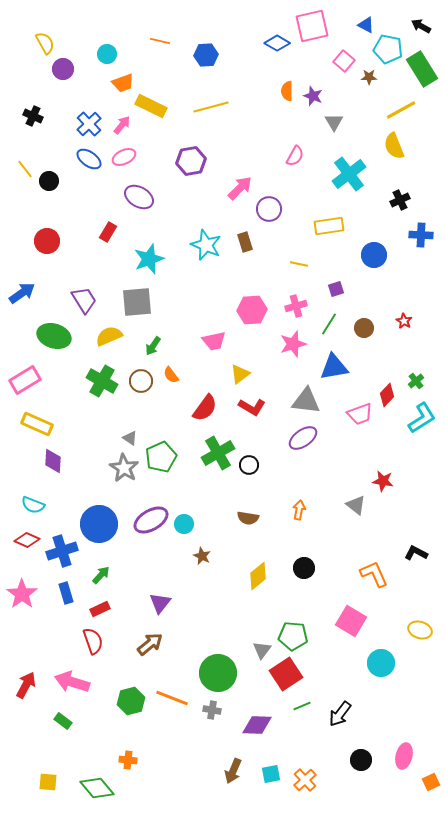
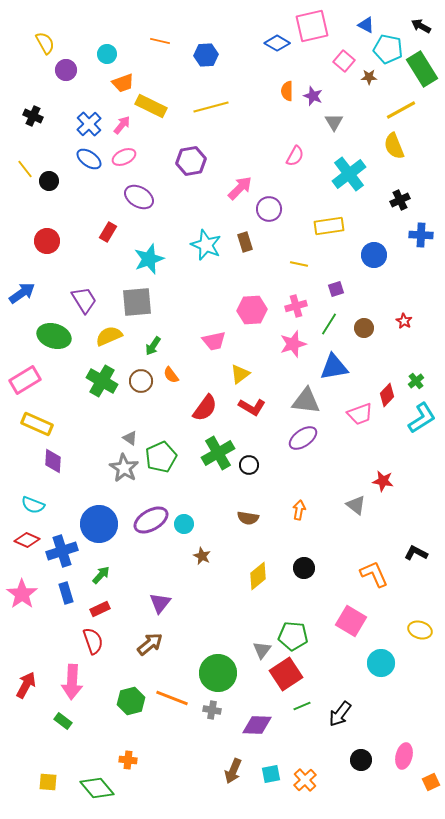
purple circle at (63, 69): moved 3 px right, 1 px down
pink arrow at (72, 682): rotated 104 degrees counterclockwise
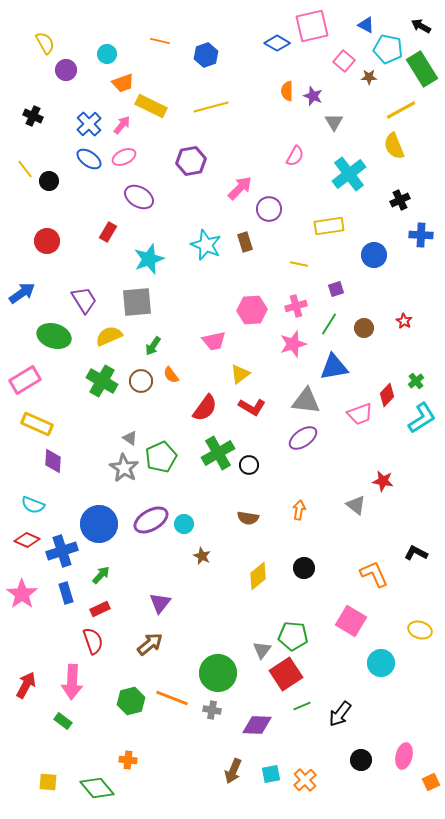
blue hexagon at (206, 55): rotated 15 degrees counterclockwise
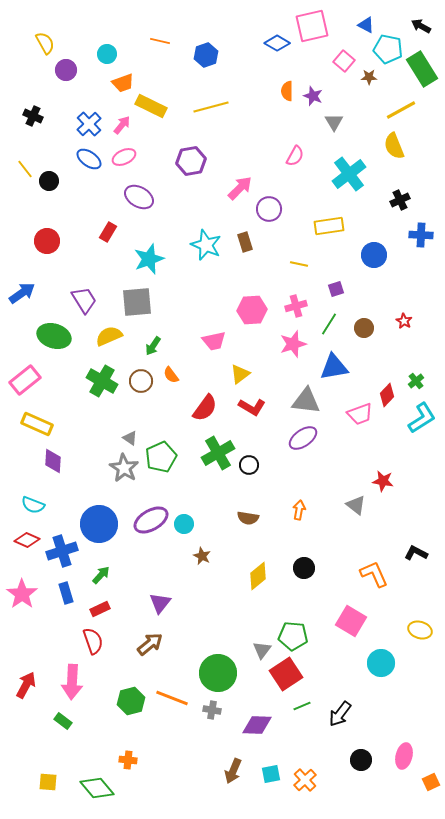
pink rectangle at (25, 380): rotated 8 degrees counterclockwise
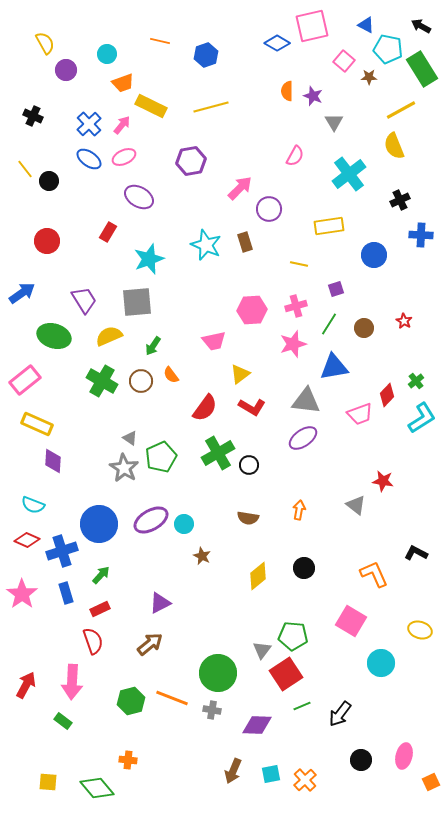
purple triangle at (160, 603): rotated 25 degrees clockwise
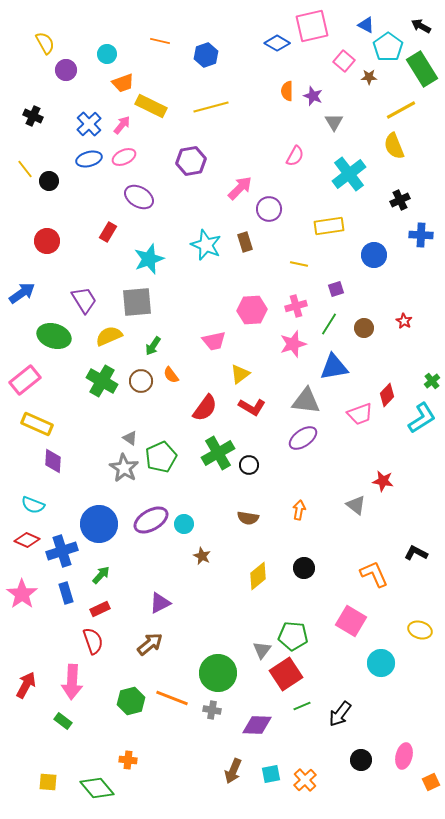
cyan pentagon at (388, 49): moved 2 px up; rotated 24 degrees clockwise
blue ellipse at (89, 159): rotated 50 degrees counterclockwise
green cross at (416, 381): moved 16 px right
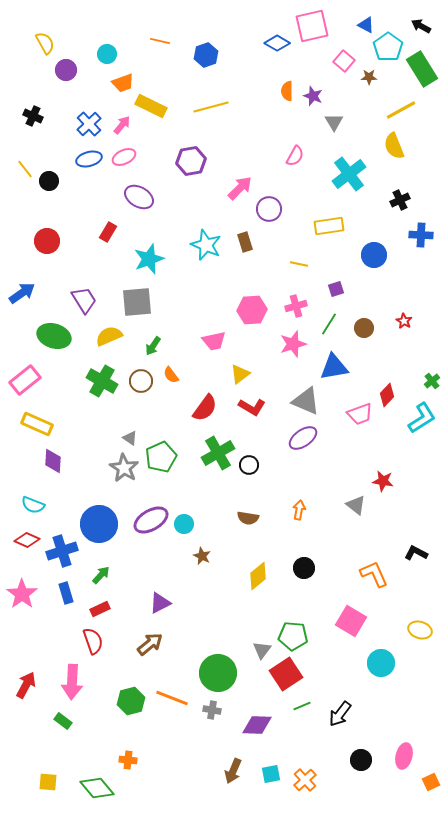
gray triangle at (306, 401): rotated 16 degrees clockwise
